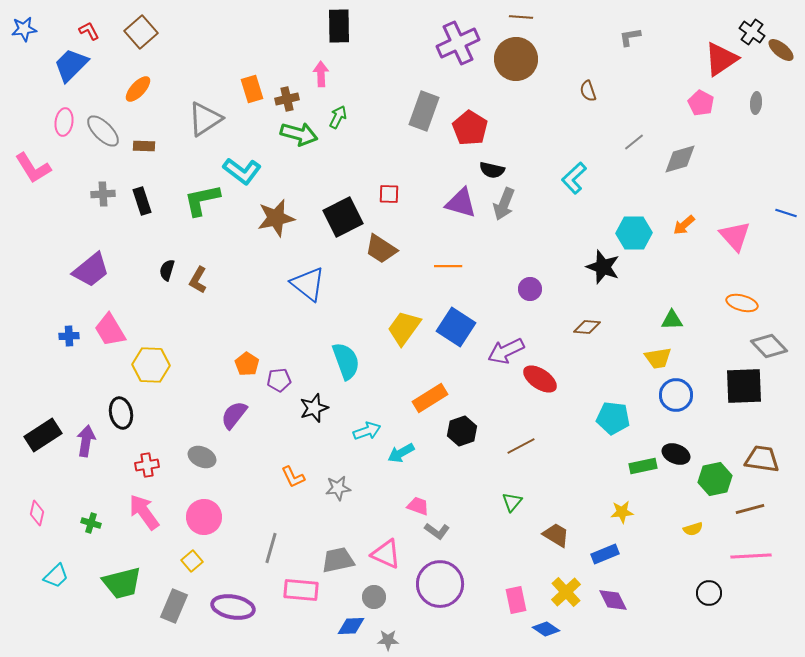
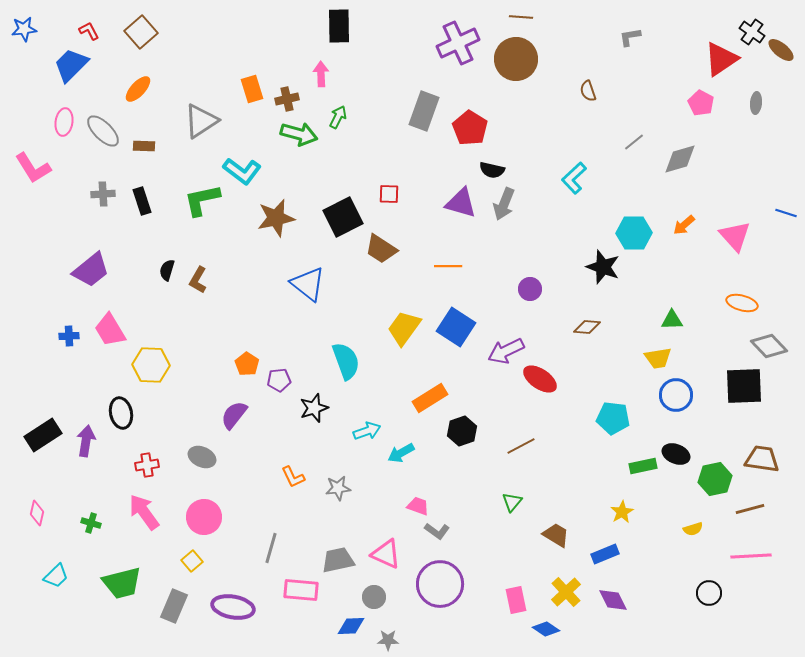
gray triangle at (205, 119): moved 4 px left, 2 px down
yellow star at (622, 512): rotated 25 degrees counterclockwise
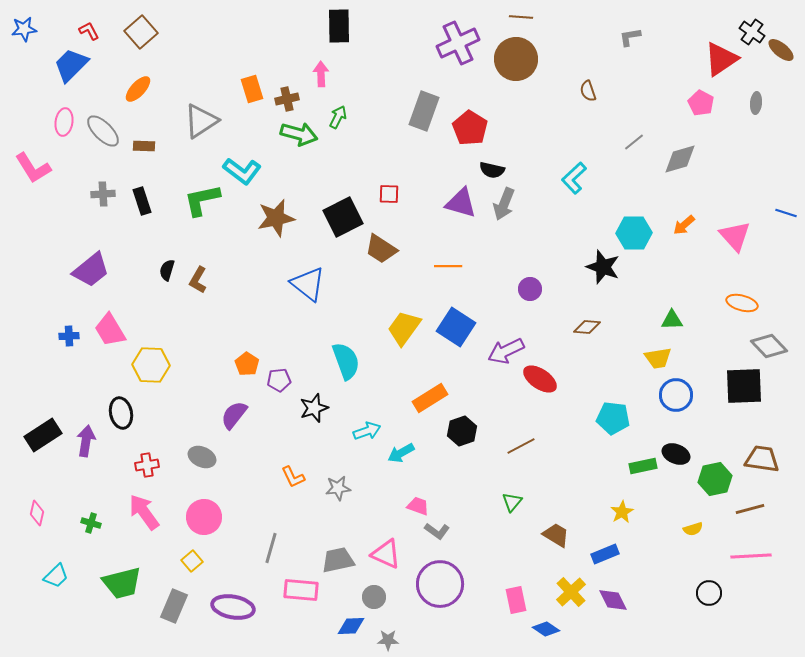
yellow cross at (566, 592): moved 5 px right
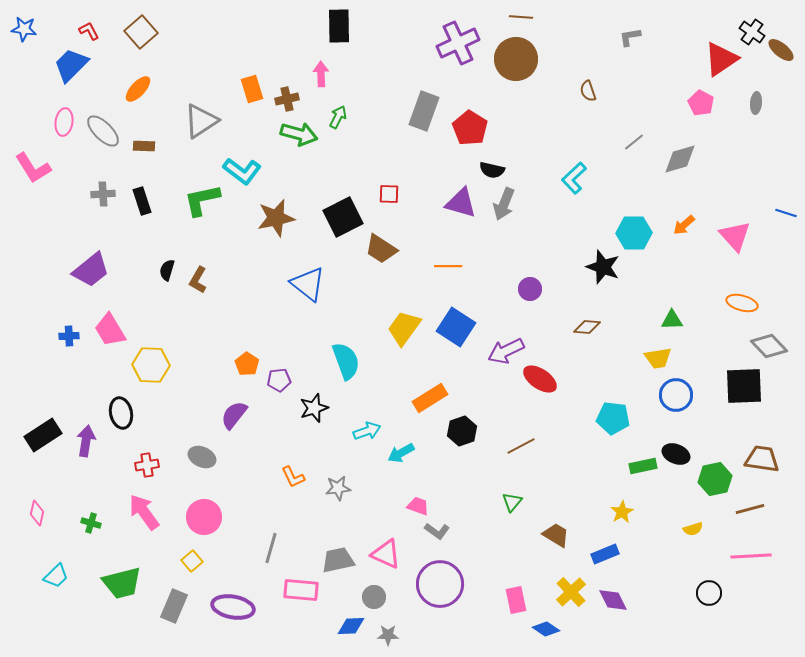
blue star at (24, 29): rotated 15 degrees clockwise
gray star at (388, 640): moved 5 px up
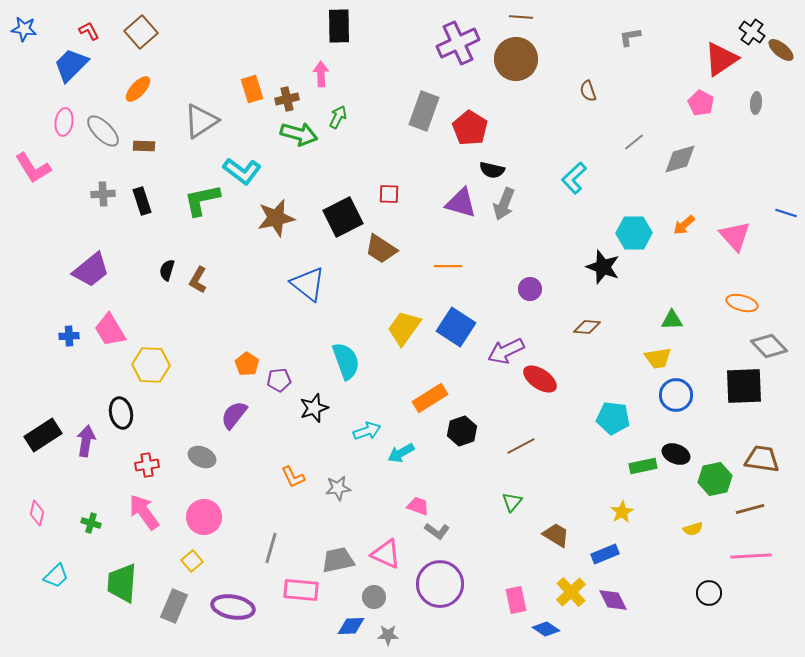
green trapezoid at (122, 583): rotated 108 degrees clockwise
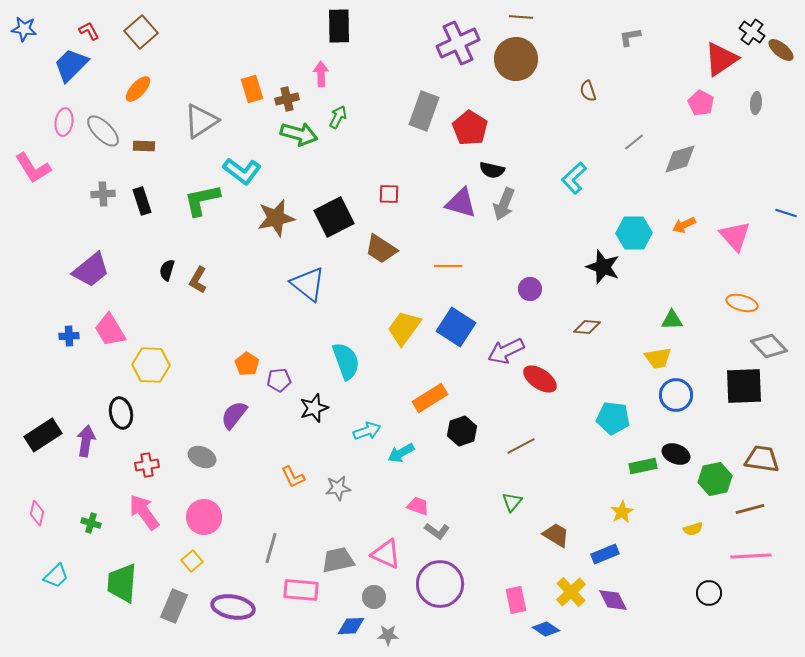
black square at (343, 217): moved 9 px left
orange arrow at (684, 225): rotated 15 degrees clockwise
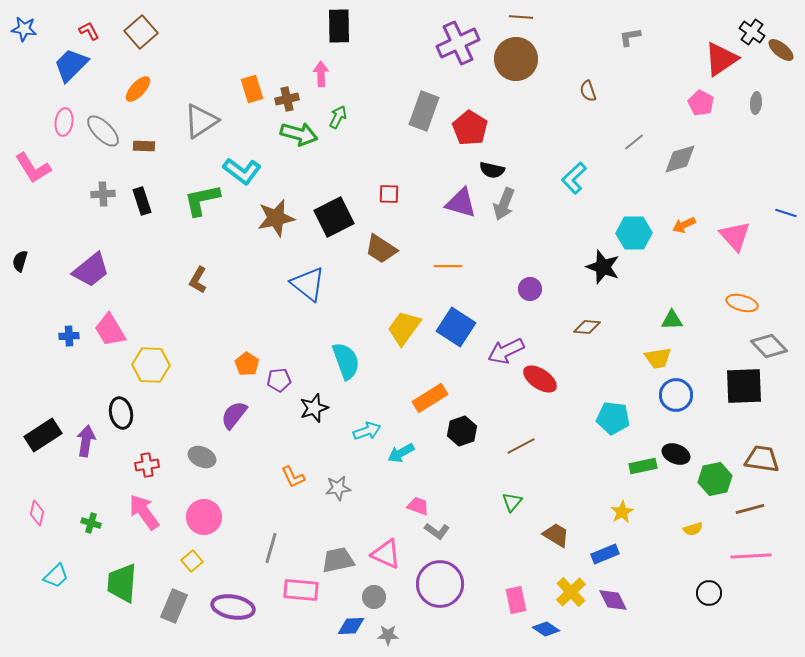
black semicircle at (167, 270): moved 147 px left, 9 px up
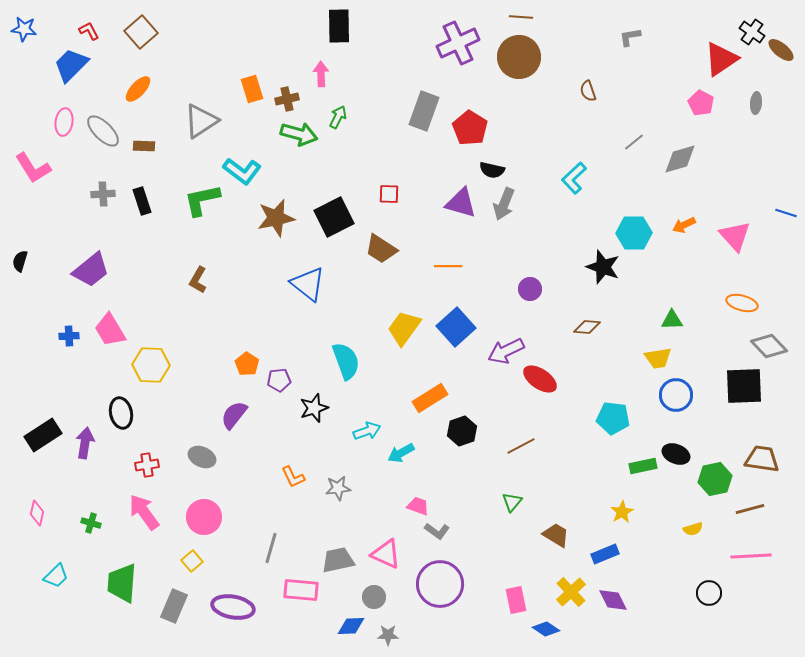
brown circle at (516, 59): moved 3 px right, 2 px up
blue square at (456, 327): rotated 15 degrees clockwise
purple arrow at (86, 441): moved 1 px left, 2 px down
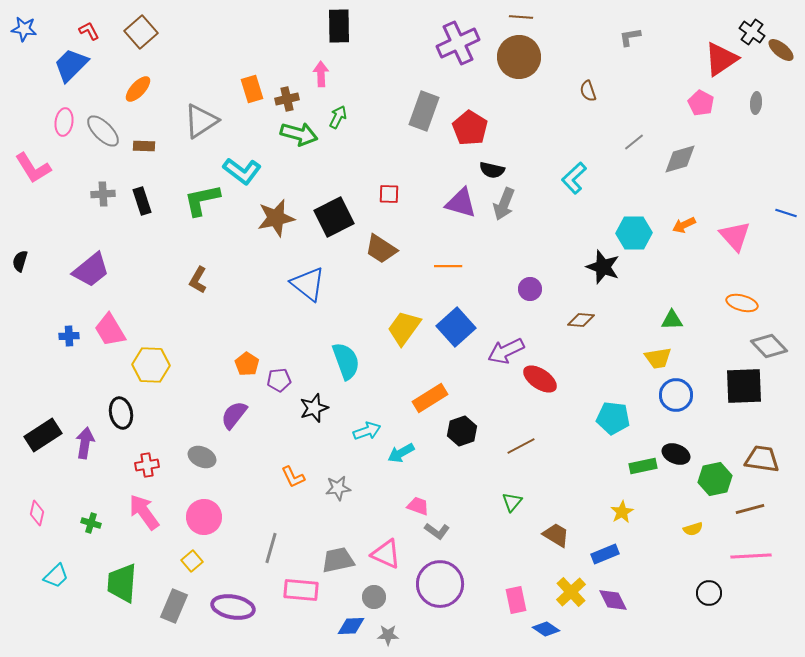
brown diamond at (587, 327): moved 6 px left, 7 px up
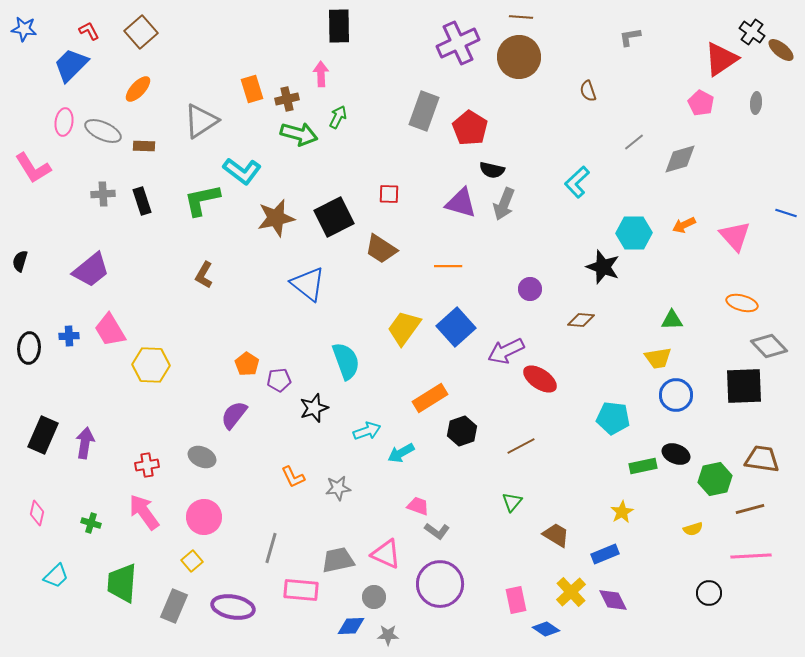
gray ellipse at (103, 131): rotated 21 degrees counterclockwise
cyan L-shape at (574, 178): moved 3 px right, 4 px down
brown L-shape at (198, 280): moved 6 px right, 5 px up
black ellipse at (121, 413): moved 92 px left, 65 px up; rotated 16 degrees clockwise
black rectangle at (43, 435): rotated 33 degrees counterclockwise
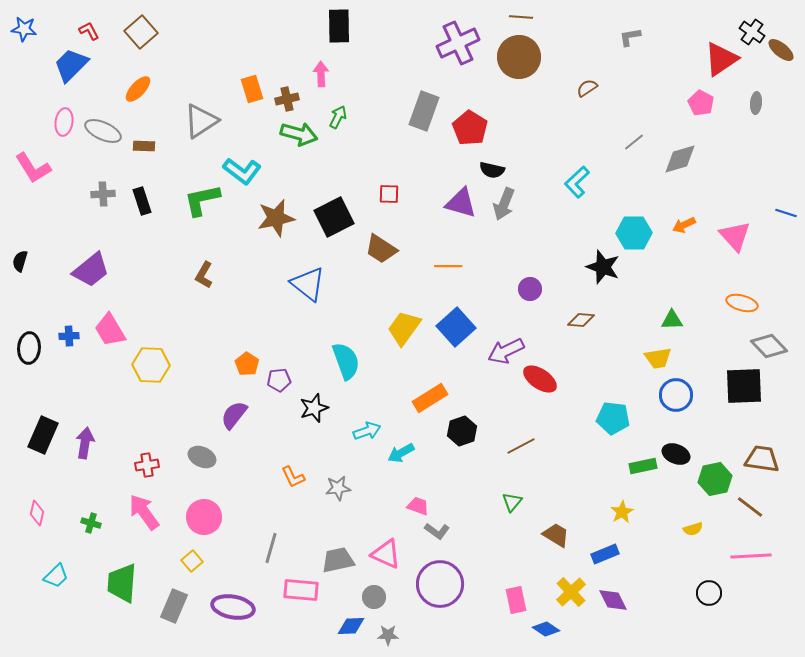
brown semicircle at (588, 91): moved 1 px left, 3 px up; rotated 75 degrees clockwise
brown line at (750, 509): moved 2 px up; rotated 52 degrees clockwise
